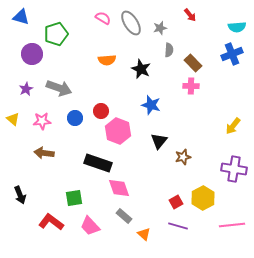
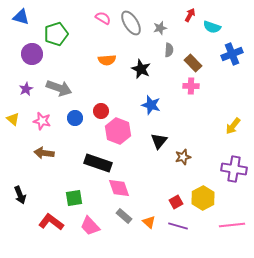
red arrow: rotated 112 degrees counterclockwise
cyan semicircle: moved 25 px left; rotated 24 degrees clockwise
pink star: rotated 18 degrees clockwise
orange triangle: moved 5 px right, 12 px up
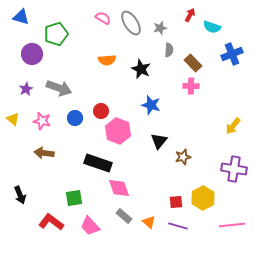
red square: rotated 24 degrees clockwise
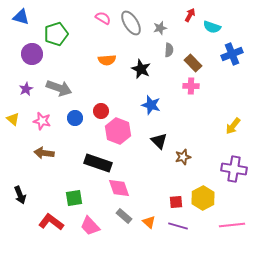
black triangle: rotated 24 degrees counterclockwise
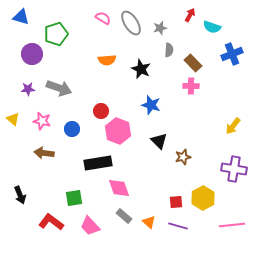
purple star: moved 2 px right; rotated 24 degrees clockwise
blue circle: moved 3 px left, 11 px down
black rectangle: rotated 28 degrees counterclockwise
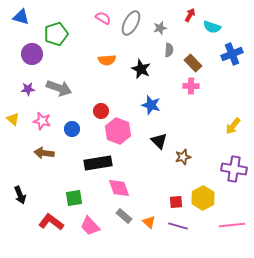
gray ellipse: rotated 60 degrees clockwise
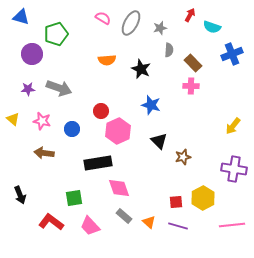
pink hexagon: rotated 15 degrees clockwise
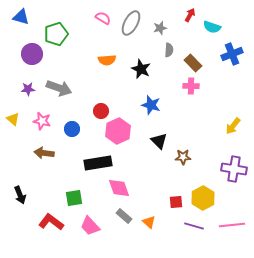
brown star: rotated 14 degrees clockwise
purple line: moved 16 px right
